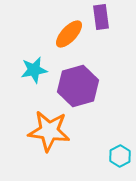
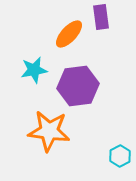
purple hexagon: rotated 9 degrees clockwise
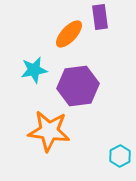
purple rectangle: moved 1 px left
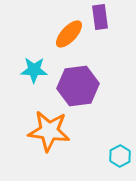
cyan star: rotated 12 degrees clockwise
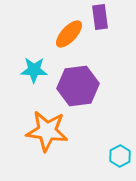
orange star: moved 2 px left
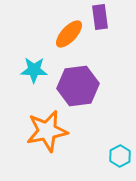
orange star: rotated 18 degrees counterclockwise
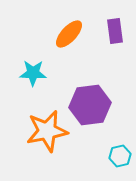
purple rectangle: moved 15 px right, 14 px down
cyan star: moved 1 px left, 3 px down
purple hexagon: moved 12 px right, 19 px down
cyan hexagon: rotated 15 degrees clockwise
